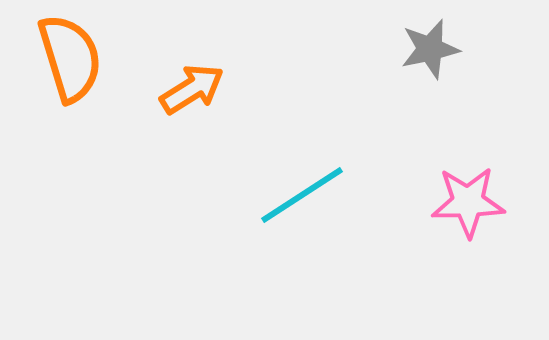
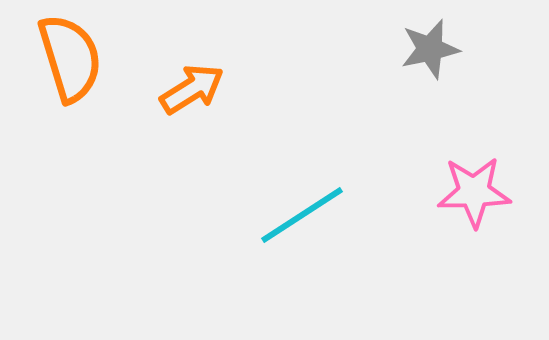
cyan line: moved 20 px down
pink star: moved 6 px right, 10 px up
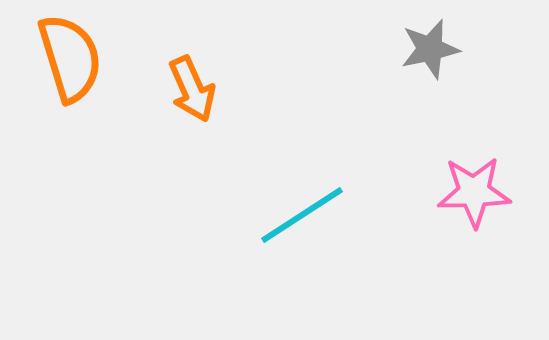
orange arrow: rotated 98 degrees clockwise
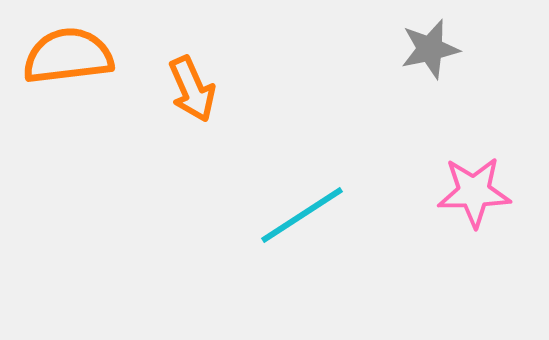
orange semicircle: moved 2 px left, 2 px up; rotated 80 degrees counterclockwise
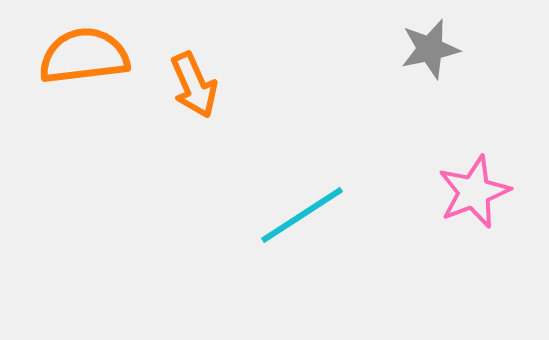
orange semicircle: moved 16 px right
orange arrow: moved 2 px right, 4 px up
pink star: rotated 20 degrees counterclockwise
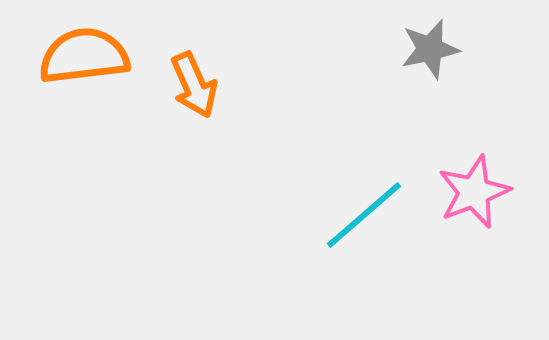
cyan line: moved 62 px right; rotated 8 degrees counterclockwise
